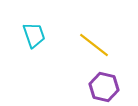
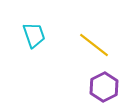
purple hexagon: rotated 20 degrees clockwise
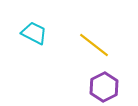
cyan trapezoid: moved 2 px up; rotated 44 degrees counterclockwise
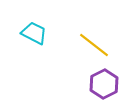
purple hexagon: moved 3 px up
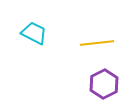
yellow line: moved 3 px right, 2 px up; rotated 44 degrees counterclockwise
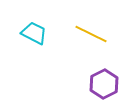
yellow line: moved 6 px left, 9 px up; rotated 32 degrees clockwise
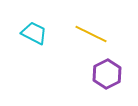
purple hexagon: moved 3 px right, 10 px up
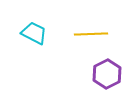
yellow line: rotated 28 degrees counterclockwise
